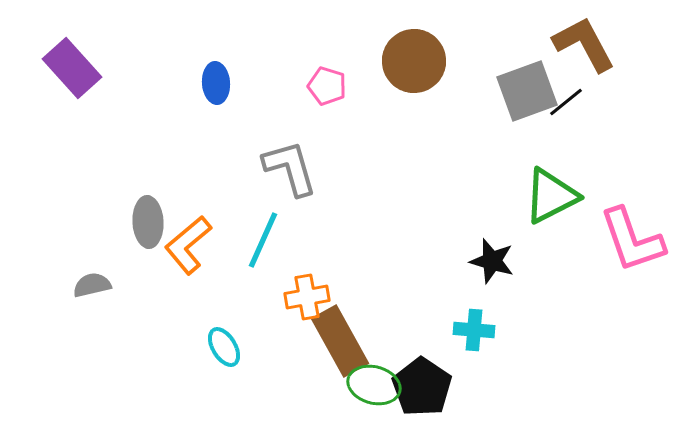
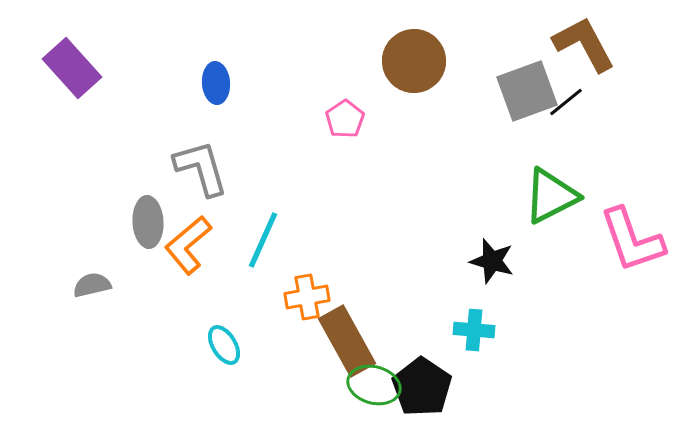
pink pentagon: moved 18 px right, 33 px down; rotated 21 degrees clockwise
gray L-shape: moved 89 px left
brown rectangle: moved 7 px right
cyan ellipse: moved 2 px up
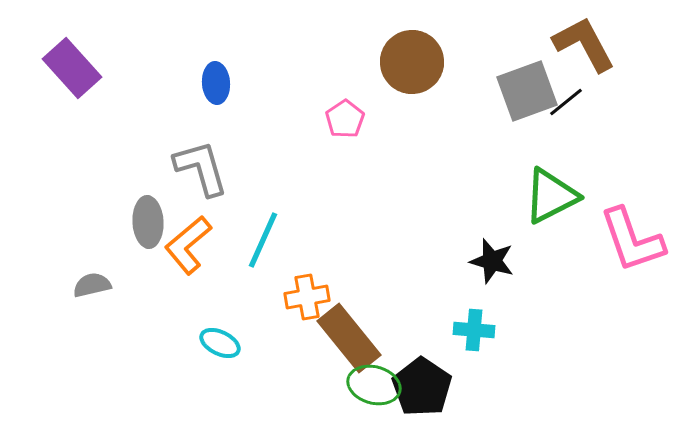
brown circle: moved 2 px left, 1 px down
brown rectangle: moved 2 px right, 3 px up; rotated 10 degrees counterclockwise
cyan ellipse: moved 4 px left, 2 px up; rotated 33 degrees counterclockwise
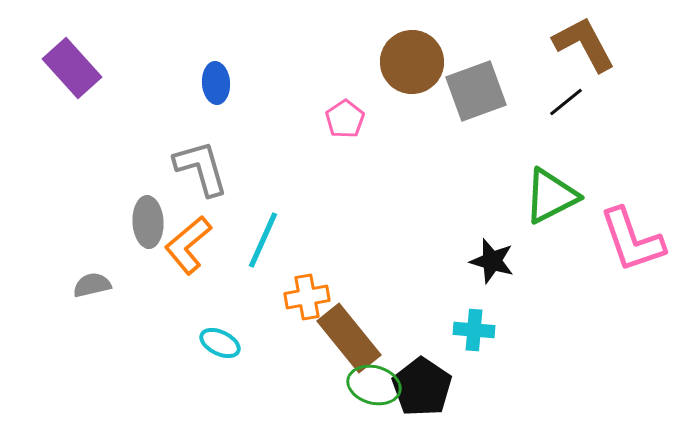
gray square: moved 51 px left
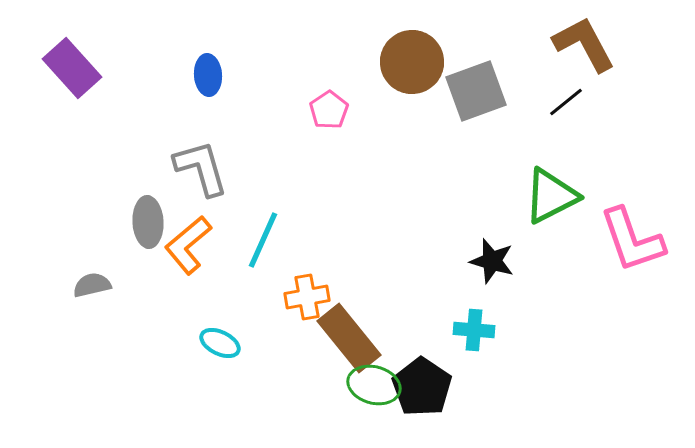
blue ellipse: moved 8 px left, 8 px up
pink pentagon: moved 16 px left, 9 px up
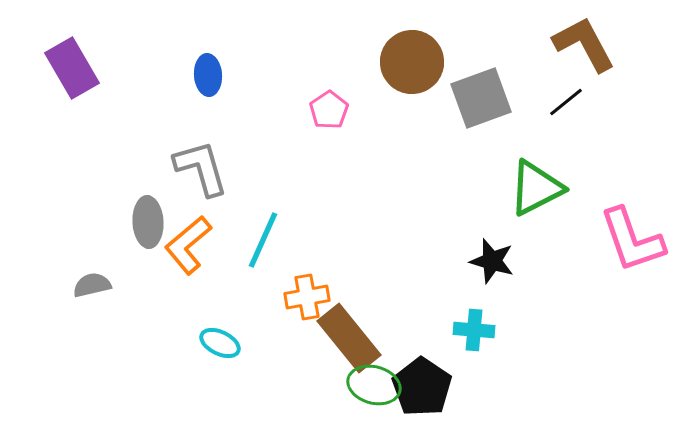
purple rectangle: rotated 12 degrees clockwise
gray square: moved 5 px right, 7 px down
green triangle: moved 15 px left, 8 px up
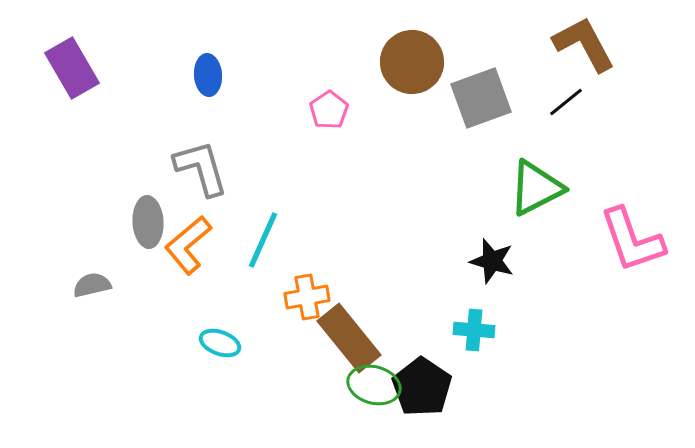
cyan ellipse: rotated 6 degrees counterclockwise
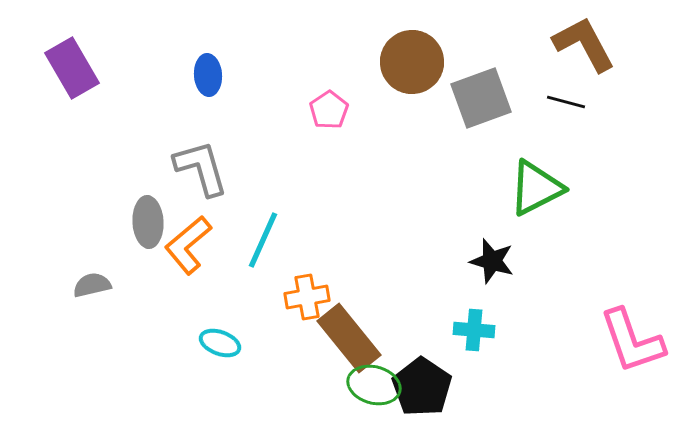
black line: rotated 54 degrees clockwise
pink L-shape: moved 101 px down
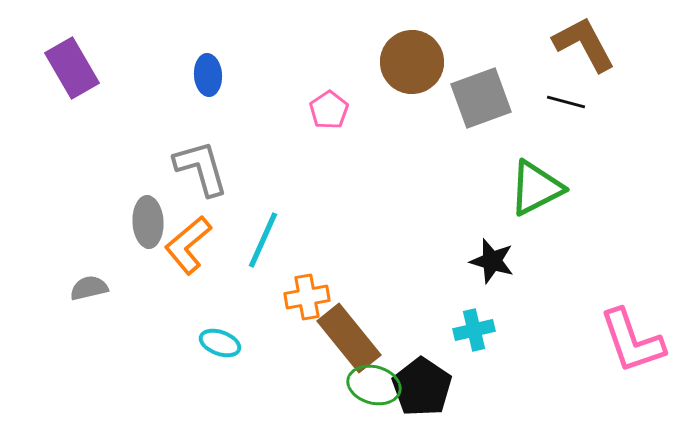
gray semicircle: moved 3 px left, 3 px down
cyan cross: rotated 18 degrees counterclockwise
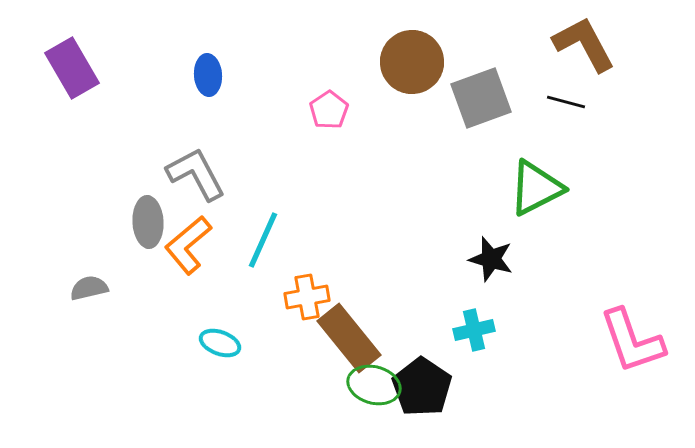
gray L-shape: moved 5 px left, 6 px down; rotated 12 degrees counterclockwise
black star: moved 1 px left, 2 px up
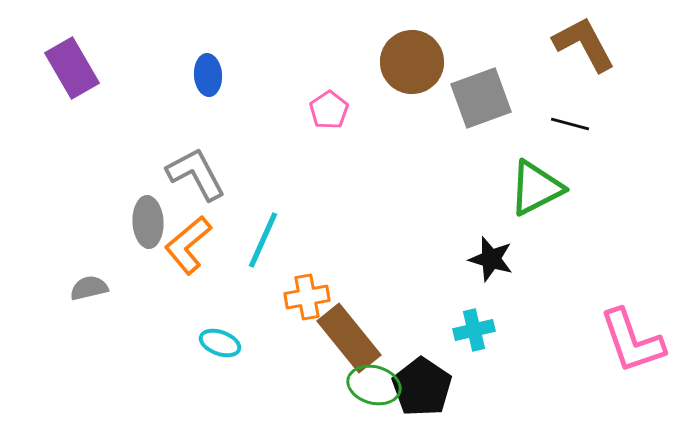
black line: moved 4 px right, 22 px down
